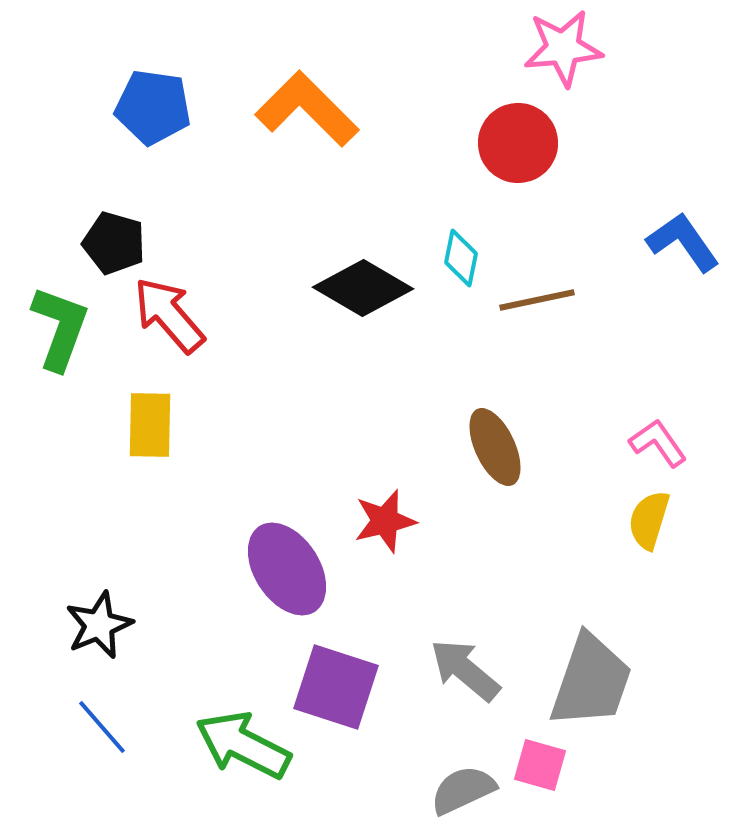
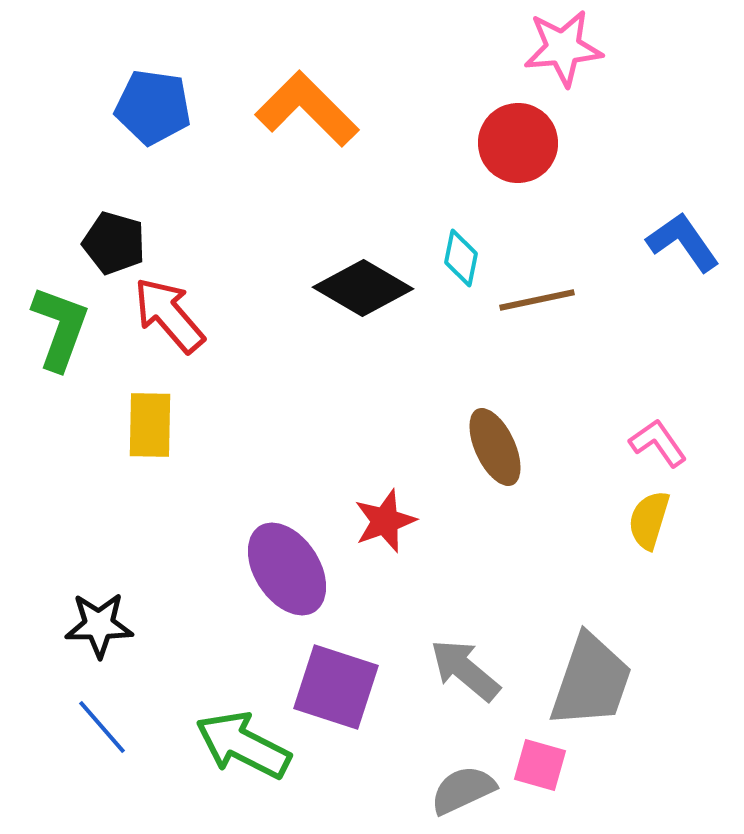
red star: rotated 6 degrees counterclockwise
black star: rotated 22 degrees clockwise
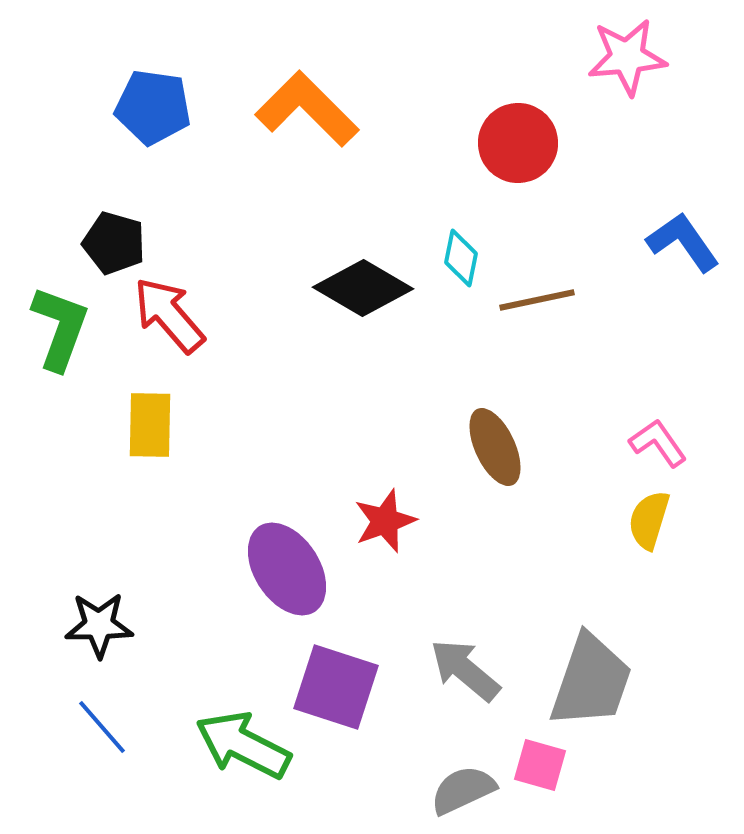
pink star: moved 64 px right, 9 px down
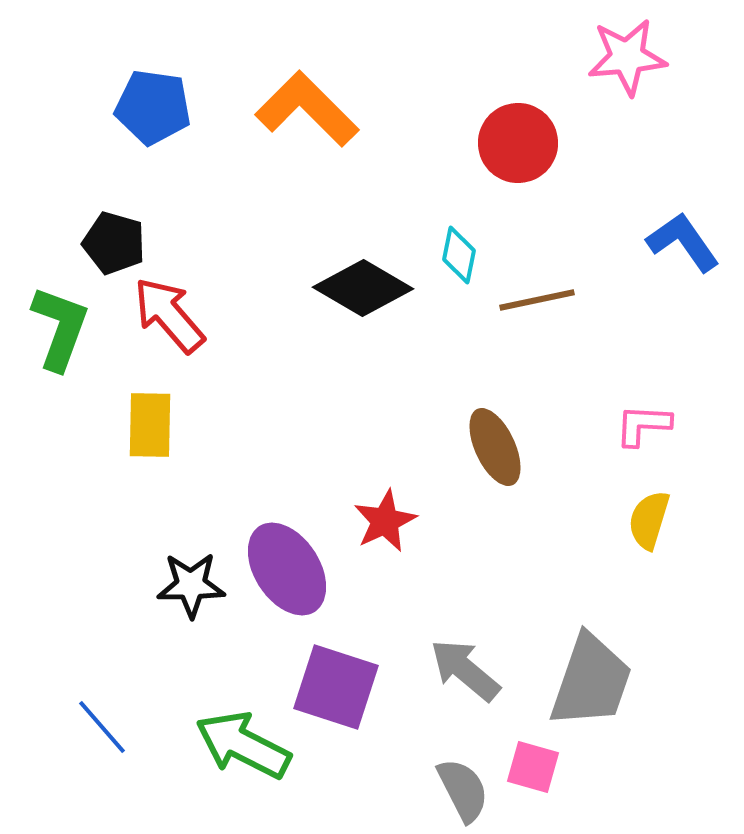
cyan diamond: moved 2 px left, 3 px up
pink L-shape: moved 15 px left, 18 px up; rotated 52 degrees counterclockwise
red star: rotated 6 degrees counterclockwise
black star: moved 92 px right, 40 px up
pink square: moved 7 px left, 2 px down
gray semicircle: rotated 88 degrees clockwise
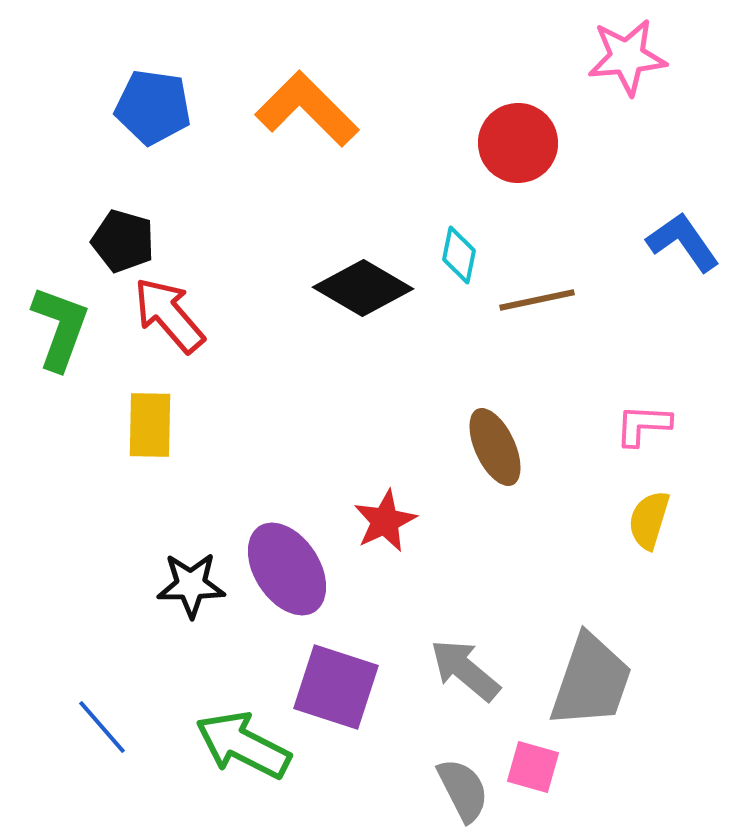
black pentagon: moved 9 px right, 2 px up
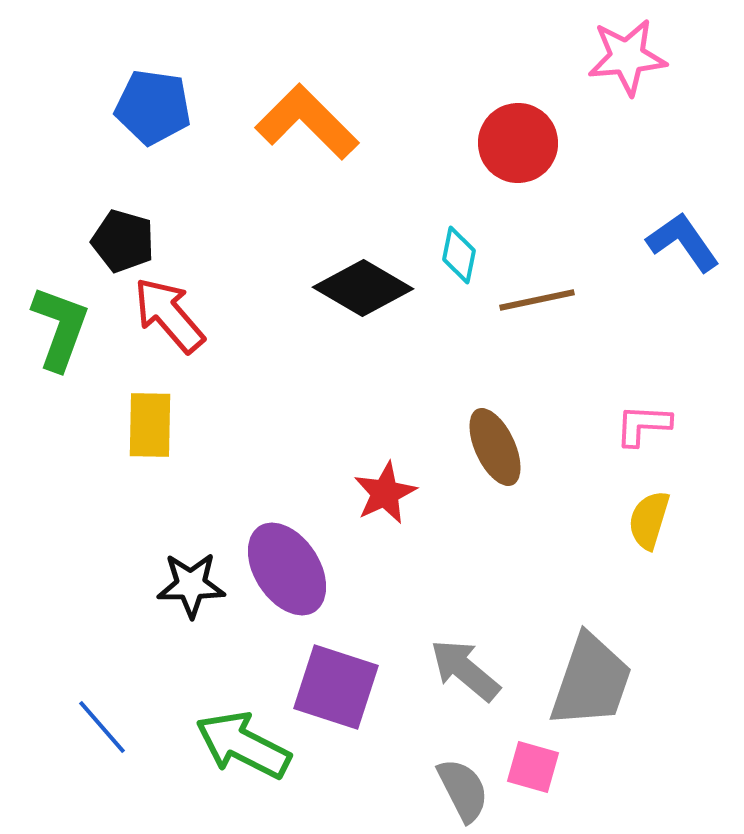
orange L-shape: moved 13 px down
red star: moved 28 px up
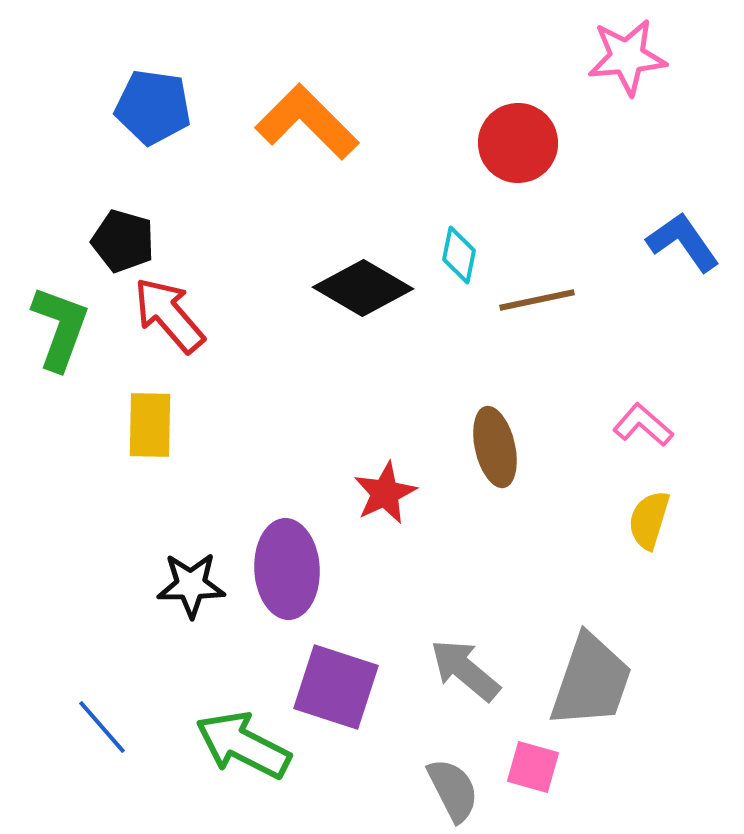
pink L-shape: rotated 38 degrees clockwise
brown ellipse: rotated 12 degrees clockwise
purple ellipse: rotated 30 degrees clockwise
gray semicircle: moved 10 px left
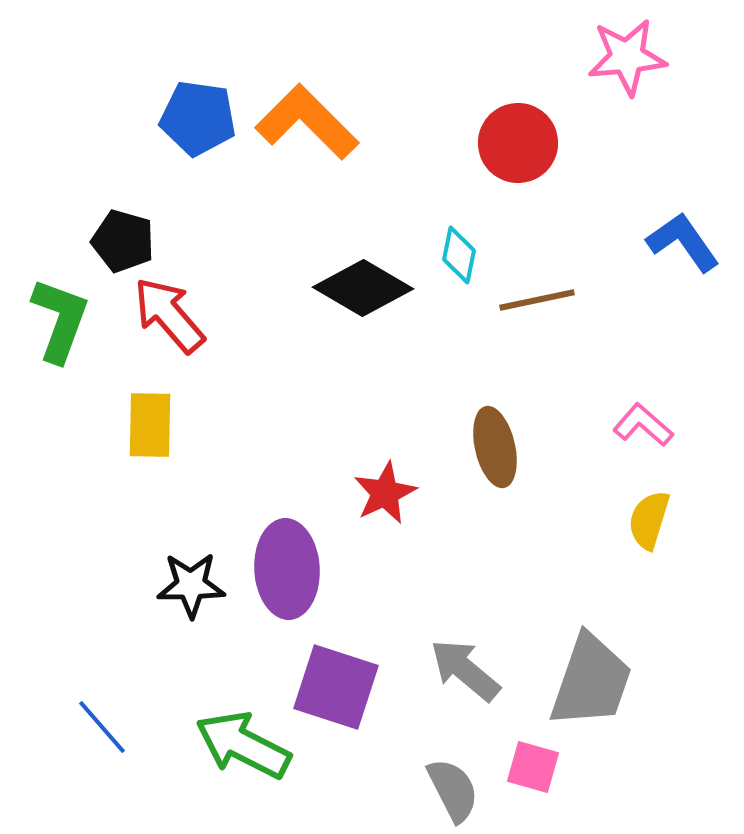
blue pentagon: moved 45 px right, 11 px down
green L-shape: moved 8 px up
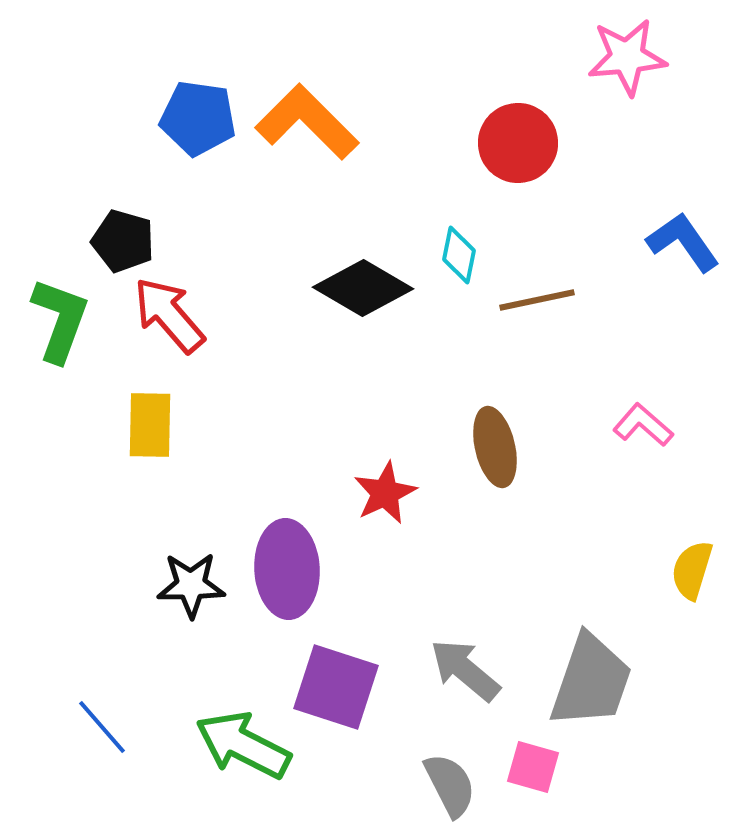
yellow semicircle: moved 43 px right, 50 px down
gray semicircle: moved 3 px left, 5 px up
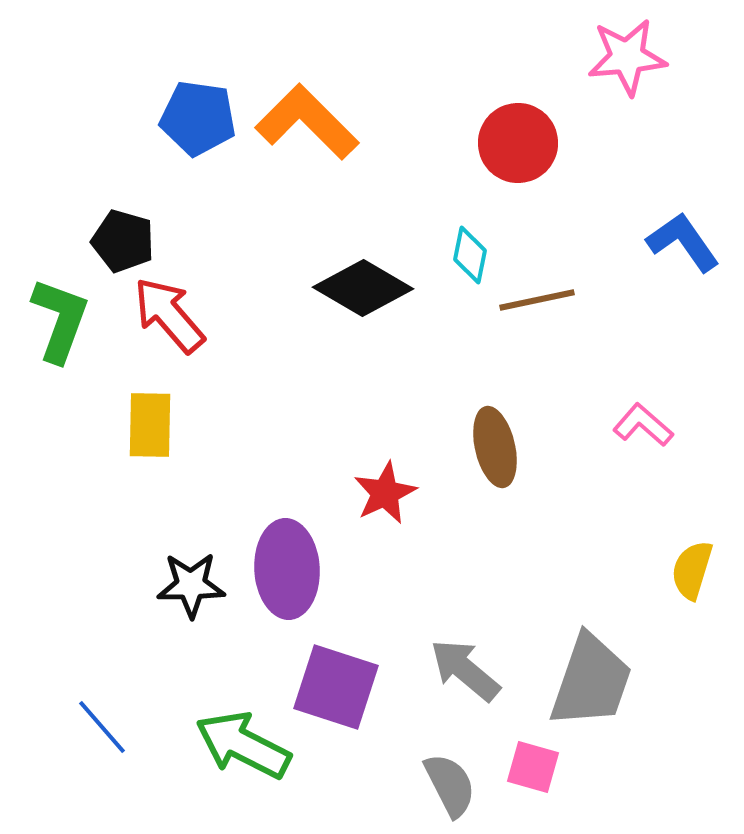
cyan diamond: moved 11 px right
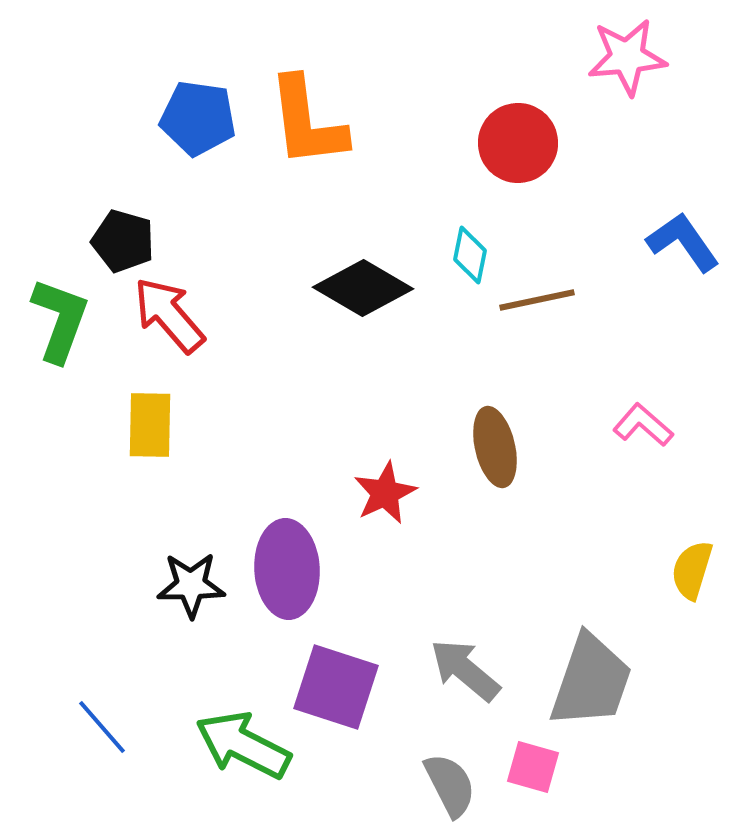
orange L-shape: rotated 142 degrees counterclockwise
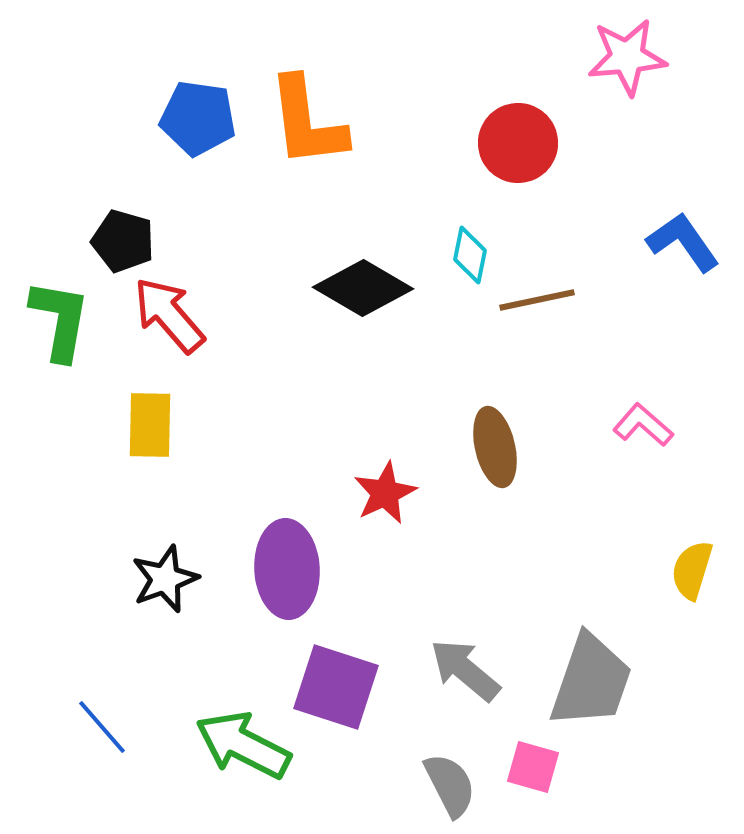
green L-shape: rotated 10 degrees counterclockwise
black star: moved 26 px left, 6 px up; rotated 20 degrees counterclockwise
